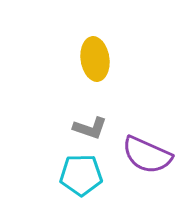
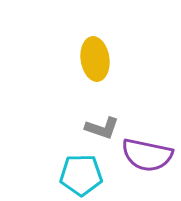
gray L-shape: moved 12 px right
purple semicircle: rotated 12 degrees counterclockwise
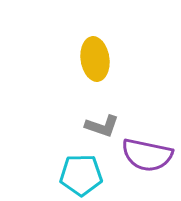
gray L-shape: moved 2 px up
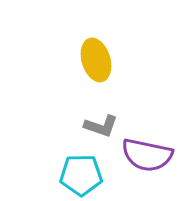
yellow ellipse: moved 1 px right, 1 px down; rotated 9 degrees counterclockwise
gray L-shape: moved 1 px left
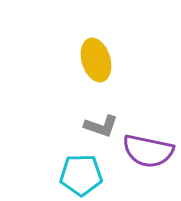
purple semicircle: moved 1 px right, 4 px up
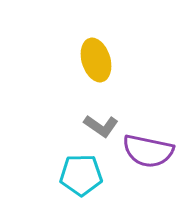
gray L-shape: rotated 16 degrees clockwise
